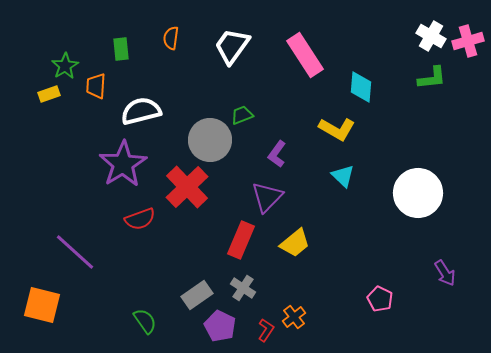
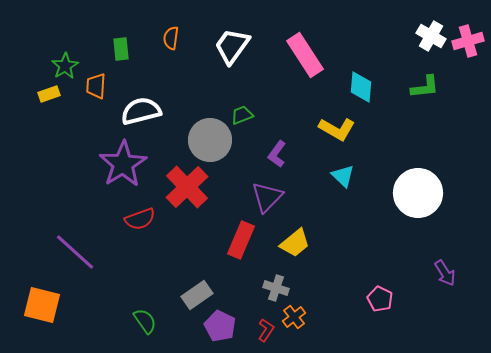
green L-shape: moved 7 px left, 9 px down
gray cross: moved 33 px right; rotated 15 degrees counterclockwise
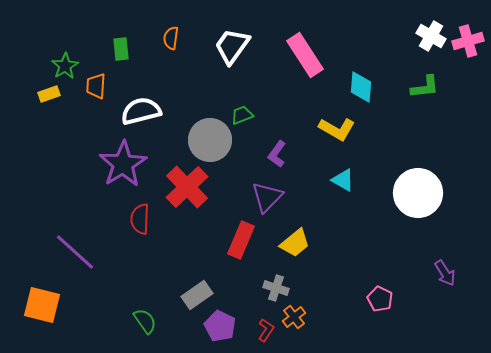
cyan triangle: moved 4 px down; rotated 15 degrees counterclockwise
red semicircle: rotated 112 degrees clockwise
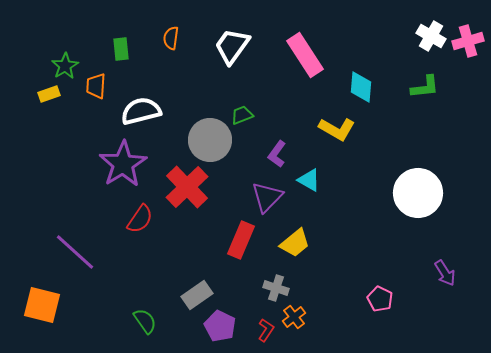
cyan triangle: moved 34 px left
red semicircle: rotated 148 degrees counterclockwise
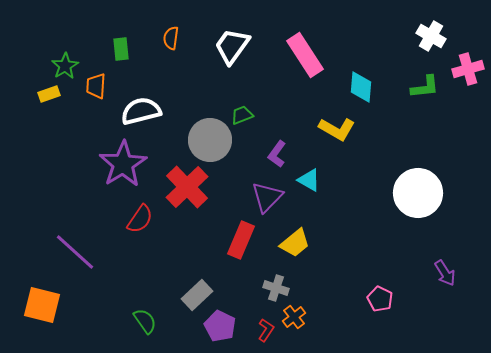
pink cross: moved 28 px down
gray rectangle: rotated 8 degrees counterclockwise
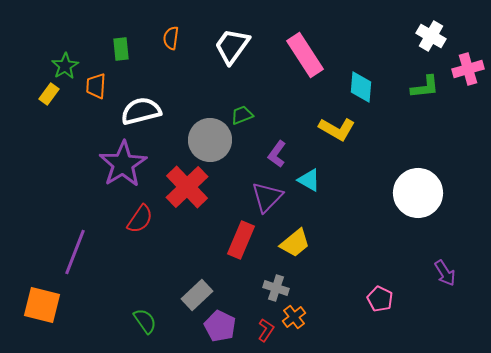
yellow rectangle: rotated 35 degrees counterclockwise
purple line: rotated 69 degrees clockwise
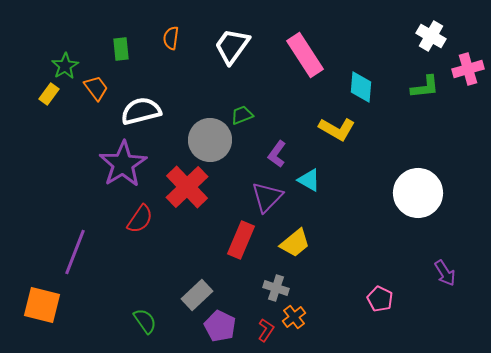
orange trapezoid: moved 2 px down; rotated 140 degrees clockwise
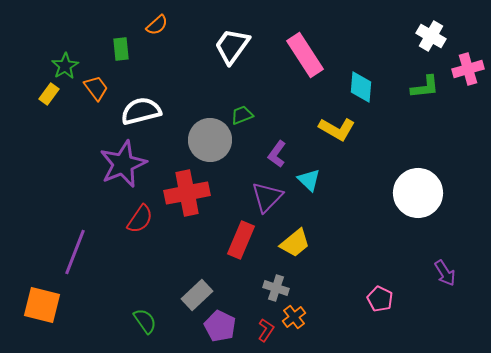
orange semicircle: moved 14 px left, 13 px up; rotated 140 degrees counterclockwise
purple star: rotated 9 degrees clockwise
cyan triangle: rotated 15 degrees clockwise
red cross: moved 6 px down; rotated 33 degrees clockwise
